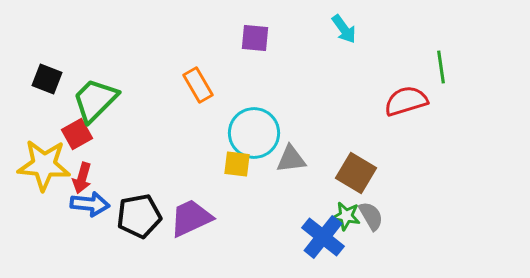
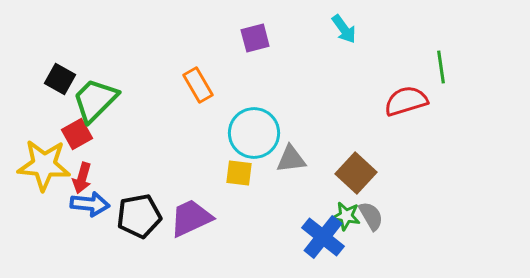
purple square: rotated 20 degrees counterclockwise
black square: moved 13 px right; rotated 8 degrees clockwise
yellow square: moved 2 px right, 9 px down
brown square: rotated 12 degrees clockwise
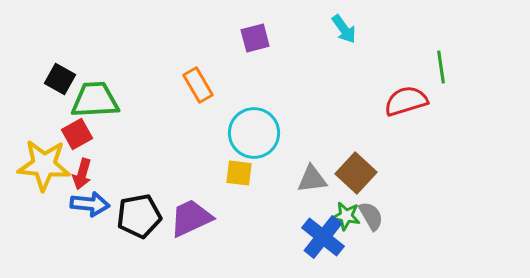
green trapezoid: rotated 42 degrees clockwise
gray triangle: moved 21 px right, 20 px down
red arrow: moved 4 px up
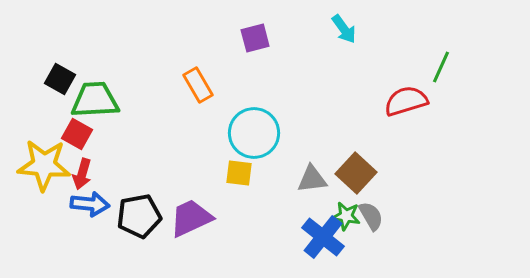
green line: rotated 32 degrees clockwise
red square: rotated 32 degrees counterclockwise
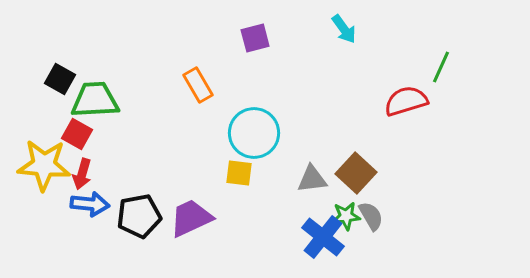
green star: rotated 16 degrees counterclockwise
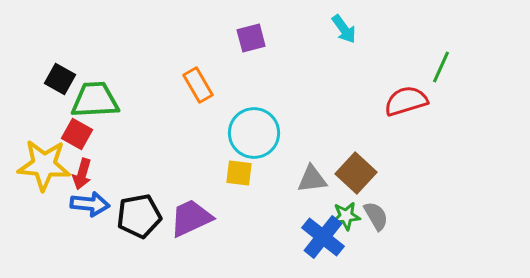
purple square: moved 4 px left
gray semicircle: moved 5 px right
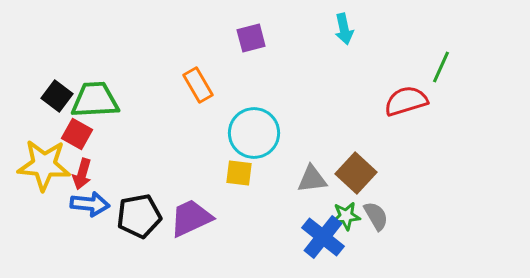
cyan arrow: rotated 24 degrees clockwise
black square: moved 3 px left, 17 px down; rotated 8 degrees clockwise
